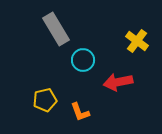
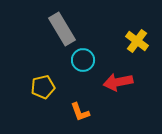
gray rectangle: moved 6 px right
yellow pentagon: moved 2 px left, 13 px up
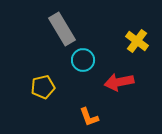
red arrow: moved 1 px right
orange L-shape: moved 9 px right, 5 px down
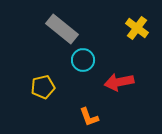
gray rectangle: rotated 20 degrees counterclockwise
yellow cross: moved 13 px up
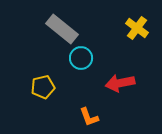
cyan circle: moved 2 px left, 2 px up
red arrow: moved 1 px right, 1 px down
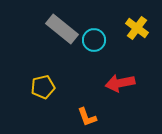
cyan circle: moved 13 px right, 18 px up
orange L-shape: moved 2 px left
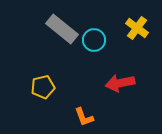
orange L-shape: moved 3 px left
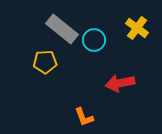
yellow pentagon: moved 2 px right, 25 px up; rotated 10 degrees clockwise
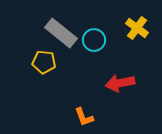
gray rectangle: moved 1 px left, 4 px down
yellow pentagon: moved 1 px left; rotated 10 degrees clockwise
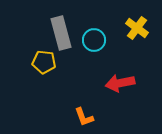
gray rectangle: rotated 36 degrees clockwise
